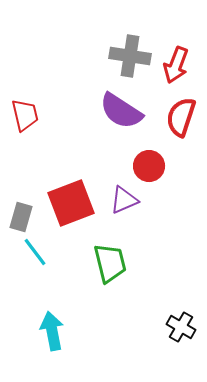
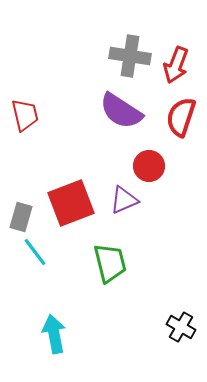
cyan arrow: moved 2 px right, 3 px down
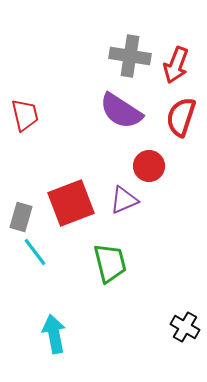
black cross: moved 4 px right
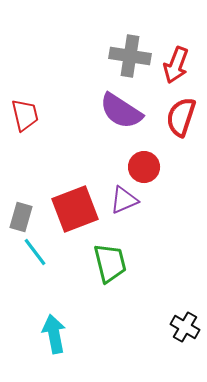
red circle: moved 5 px left, 1 px down
red square: moved 4 px right, 6 px down
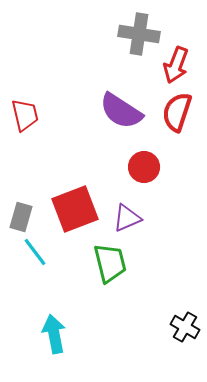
gray cross: moved 9 px right, 22 px up
red semicircle: moved 4 px left, 5 px up
purple triangle: moved 3 px right, 18 px down
